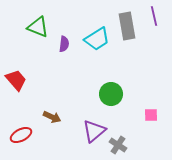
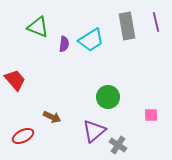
purple line: moved 2 px right, 6 px down
cyan trapezoid: moved 6 px left, 1 px down
red trapezoid: moved 1 px left
green circle: moved 3 px left, 3 px down
red ellipse: moved 2 px right, 1 px down
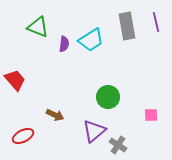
brown arrow: moved 3 px right, 2 px up
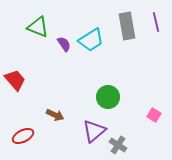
purple semicircle: rotated 42 degrees counterclockwise
pink square: moved 3 px right; rotated 32 degrees clockwise
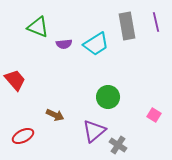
cyan trapezoid: moved 5 px right, 4 px down
purple semicircle: rotated 119 degrees clockwise
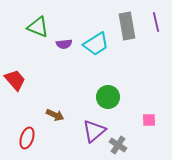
pink square: moved 5 px left, 5 px down; rotated 32 degrees counterclockwise
red ellipse: moved 4 px right, 2 px down; rotated 45 degrees counterclockwise
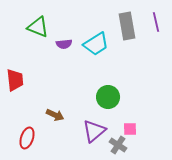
red trapezoid: rotated 35 degrees clockwise
pink square: moved 19 px left, 9 px down
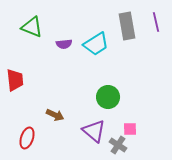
green triangle: moved 6 px left
purple triangle: rotated 40 degrees counterclockwise
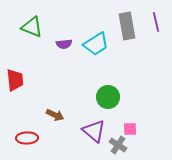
red ellipse: rotated 70 degrees clockwise
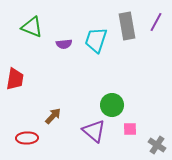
purple line: rotated 42 degrees clockwise
cyan trapezoid: moved 4 px up; rotated 140 degrees clockwise
red trapezoid: moved 1 px up; rotated 15 degrees clockwise
green circle: moved 4 px right, 8 px down
brown arrow: moved 2 px left, 1 px down; rotated 72 degrees counterclockwise
gray cross: moved 39 px right
